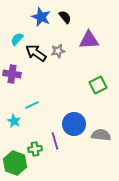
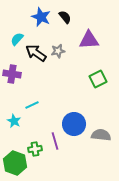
green square: moved 6 px up
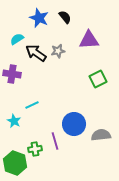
blue star: moved 2 px left, 1 px down
cyan semicircle: rotated 16 degrees clockwise
gray semicircle: rotated 12 degrees counterclockwise
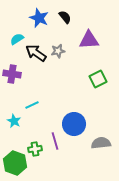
gray semicircle: moved 8 px down
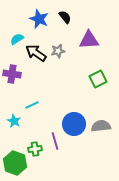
blue star: moved 1 px down
gray semicircle: moved 17 px up
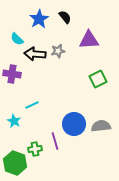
blue star: rotated 18 degrees clockwise
cyan semicircle: rotated 104 degrees counterclockwise
black arrow: moved 1 px left, 1 px down; rotated 30 degrees counterclockwise
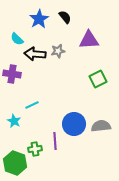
purple line: rotated 12 degrees clockwise
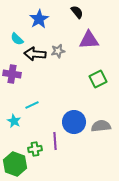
black semicircle: moved 12 px right, 5 px up
blue circle: moved 2 px up
green hexagon: moved 1 px down
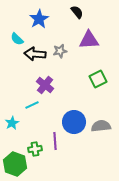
gray star: moved 2 px right
purple cross: moved 33 px right, 11 px down; rotated 30 degrees clockwise
cyan star: moved 2 px left, 2 px down; rotated 16 degrees clockwise
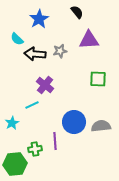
green square: rotated 30 degrees clockwise
green hexagon: rotated 25 degrees counterclockwise
